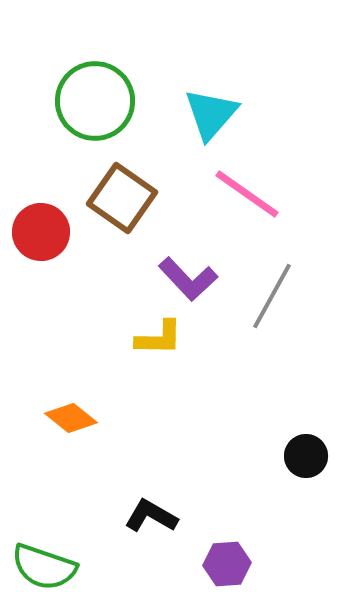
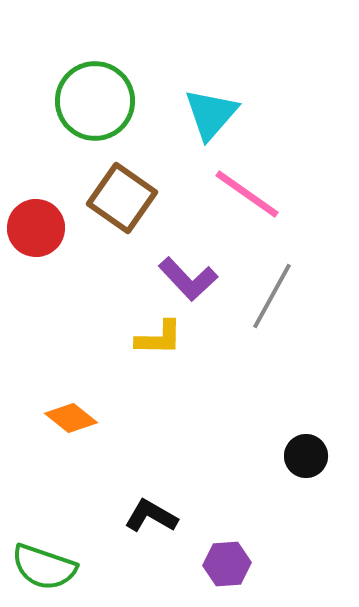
red circle: moved 5 px left, 4 px up
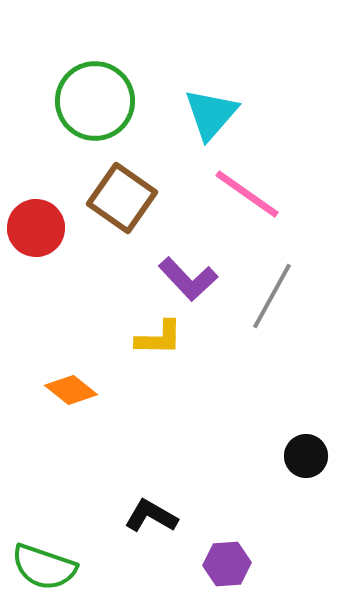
orange diamond: moved 28 px up
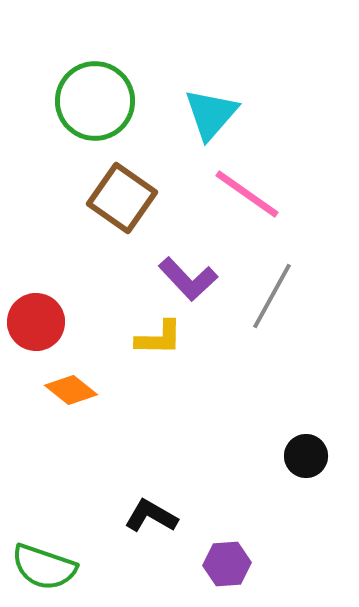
red circle: moved 94 px down
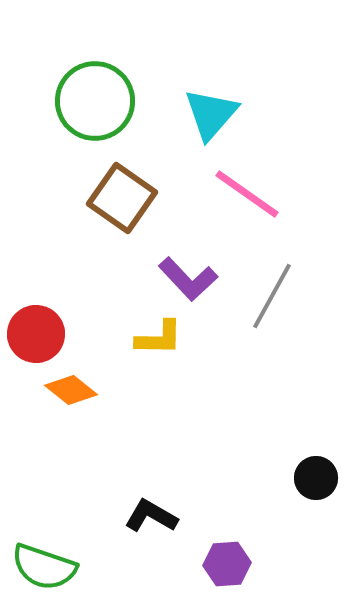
red circle: moved 12 px down
black circle: moved 10 px right, 22 px down
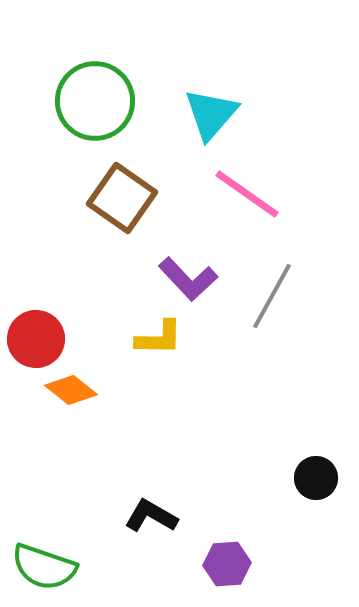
red circle: moved 5 px down
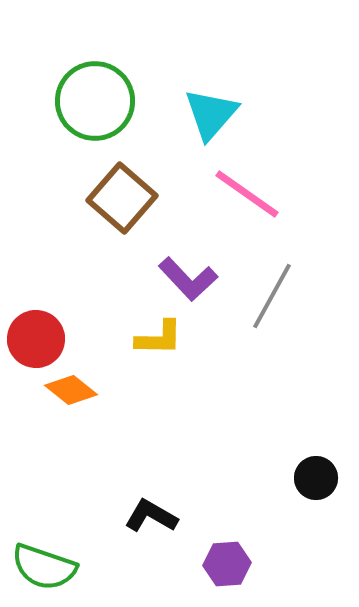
brown square: rotated 6 degrees clockwise
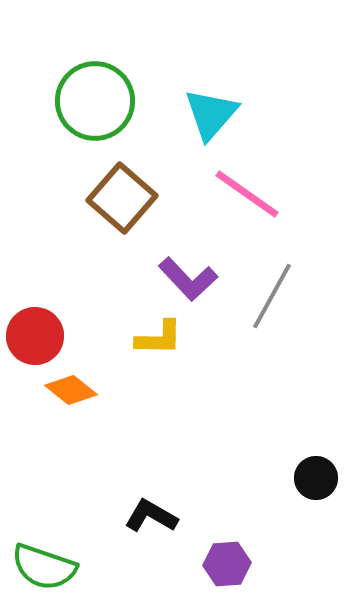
red circle: moved 1 px left, 3 px up
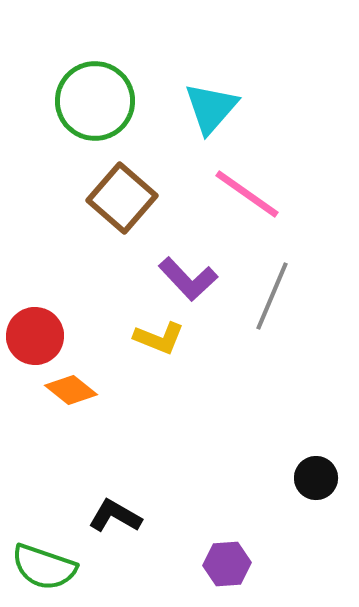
cyan triangle: moved 6 px up
gray line: rotated 6 degrees counterclockwise
yellow L-shape: rotated 21 degrees clockwise
black L-shape: moved 36 px left
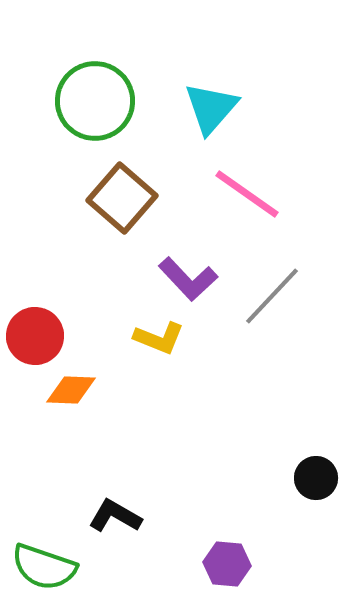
gray line: rotated 20 degrees clockwise
orange diamond: rotated 36 degrees counterclockwise
purple hexagon: rotated 9 degrees clockwise
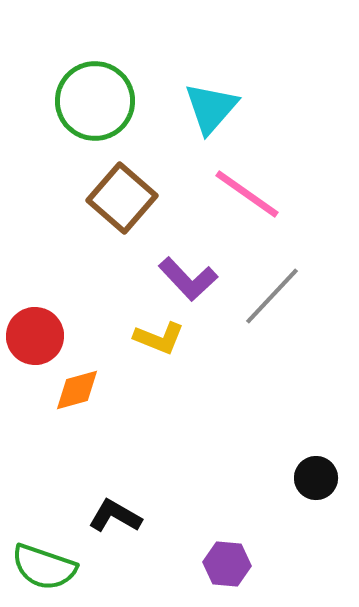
orange diamond: moved 6 px right; rotated 18 degrees counterclockwise
